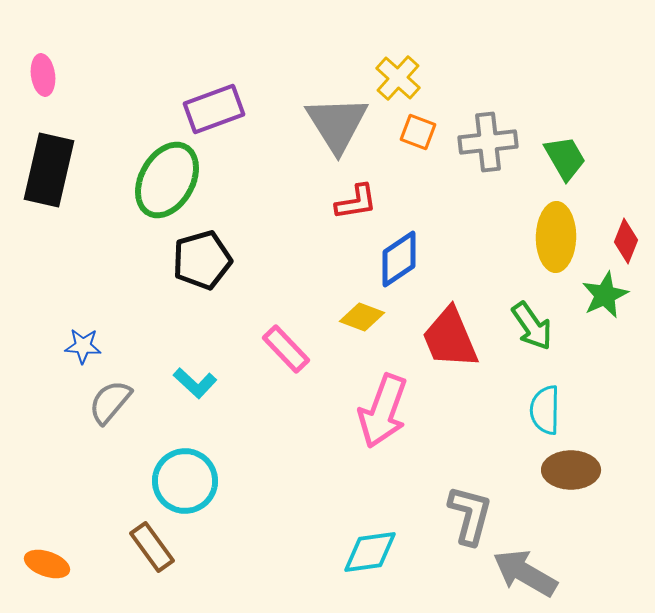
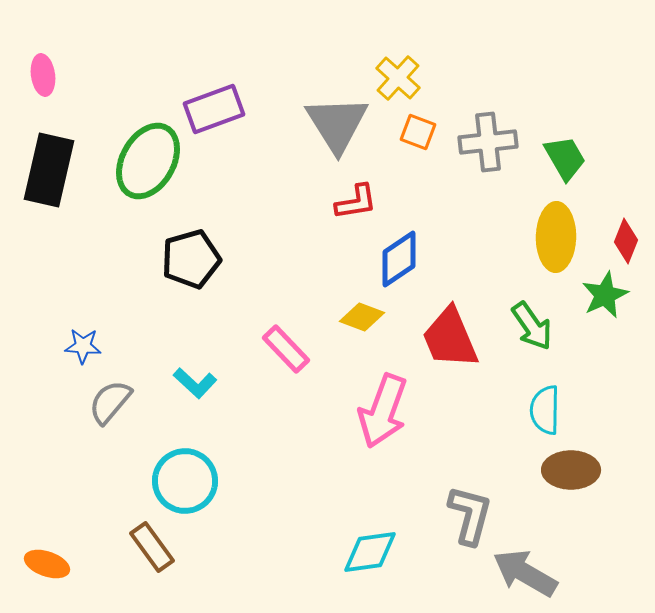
green ellipse: moved 19 px left, 19 px up
black pentagon: moved 11 px left, 1 px up
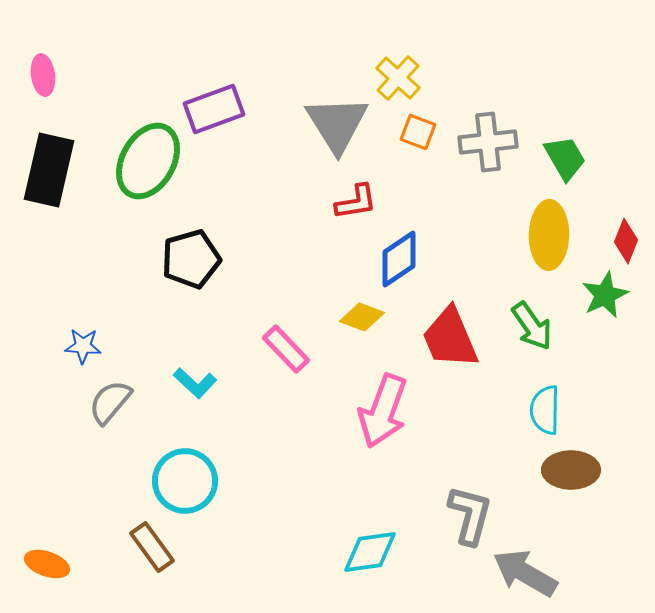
yellow ellipse: moved 7 px left, 2 px up
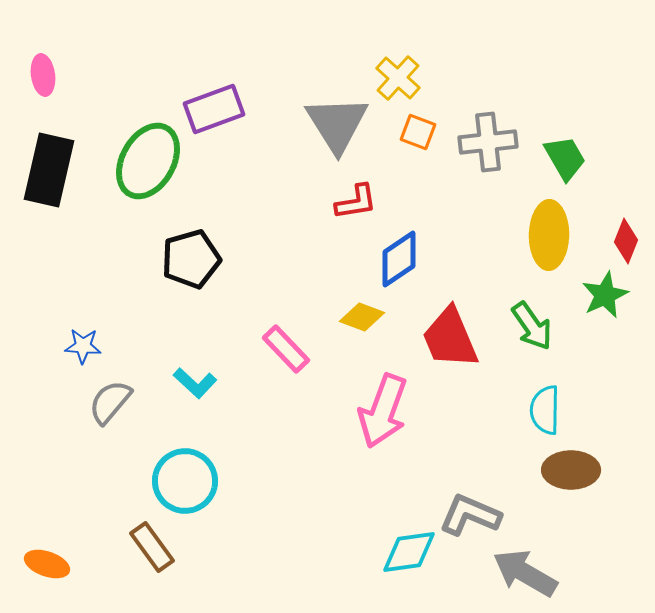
gray L-shape: rotated 82 degrees counterclockwise
cyan diamond: moved 39 px right
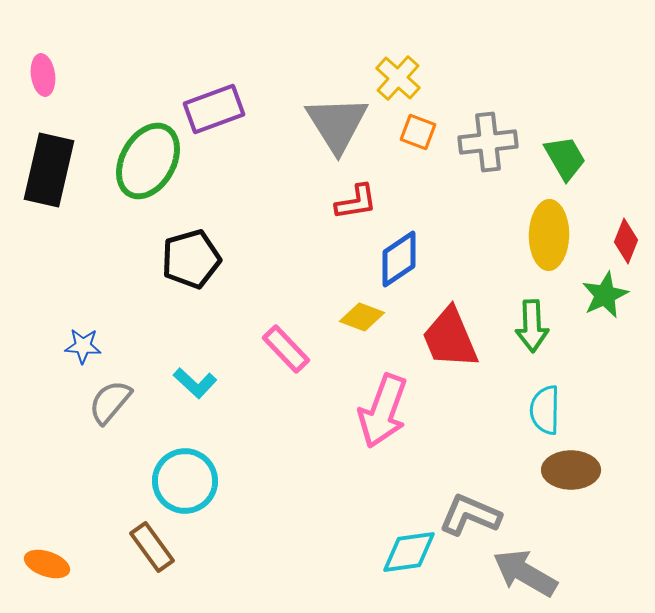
green arrow: rotated 33 degrees clockwise
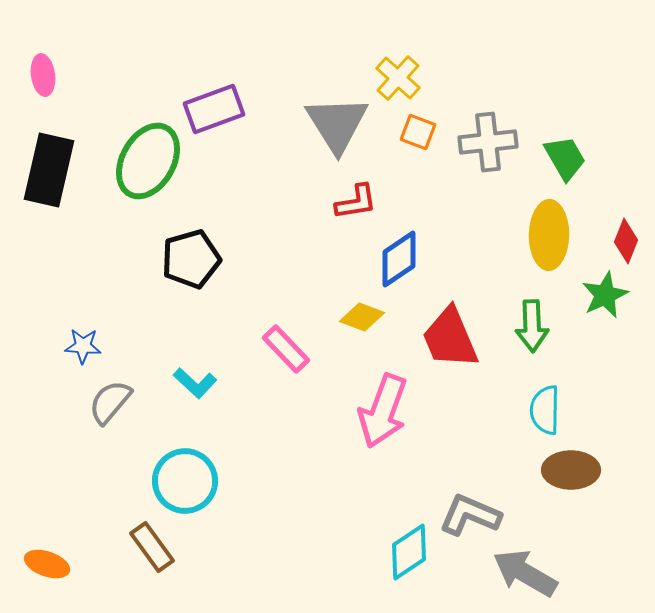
cyan diamond: rotated 26 degrees counterclockwise
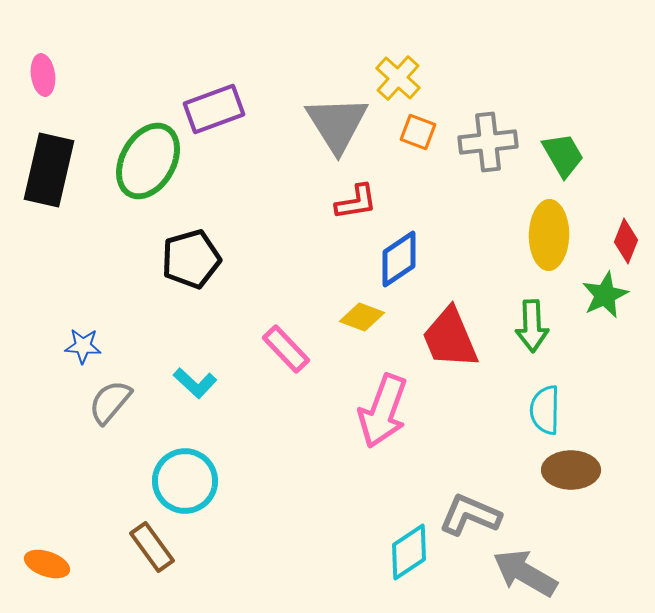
green trapezoid: moved 2 px left, 3 px up
